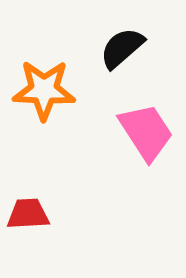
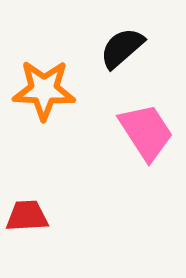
red trapezoid: moved 1 px left, 2 px down
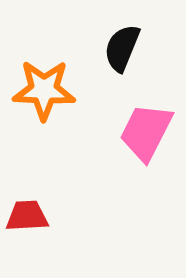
black semicircle: rotated 27 degrees counterclockwise
pink trapezoid: rotated 120 degrees counterclockwise
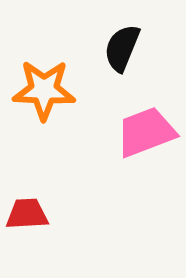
pink trapezoid: rotated 42 degrees clockwise
red trapezoid: moved 2 px up
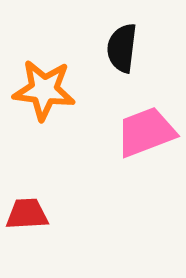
black semicircle: rotated 15 degrees counterclockwise
orange star: rotated 4 degrees clockwise
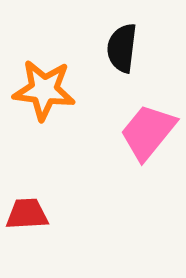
pink trapezoid: moved 2 px right; rotated 30 degrees counterclockwise
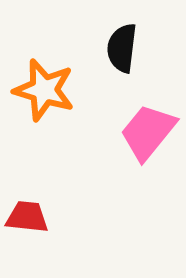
orange star: rotated 10 degrees clockwise
red trapezoid: moved 3 px down; rotated 9 degrees clockwise
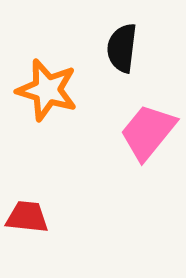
orange star: moved 3 px right
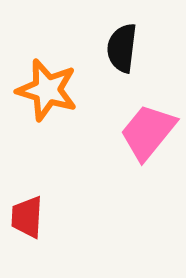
red trapezoid: rotated 93 degrees counterclockwise
